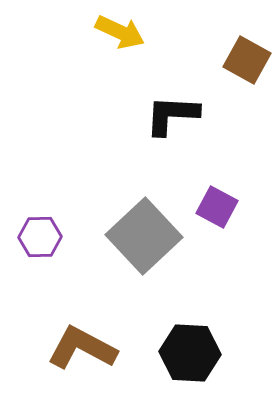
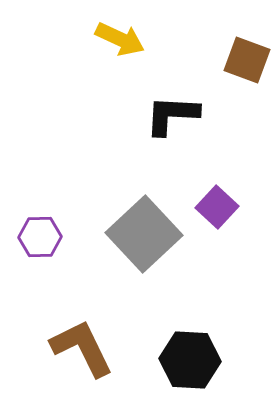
yellow arrow: moved 7 px down
brown square: rotated 9 degrees counterclockwise
purple square: rotated 15 degrees clockwise
gray square: moved 2 px up
brown L-shape: rotated 36 degrees clockwise
black hexagon: moved 7 px down
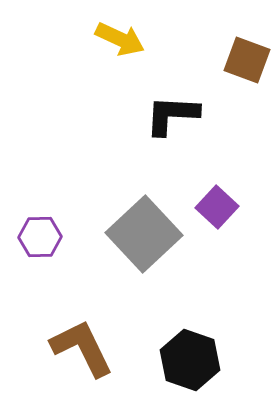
black hexagon: rotated 16 degrees clockwise
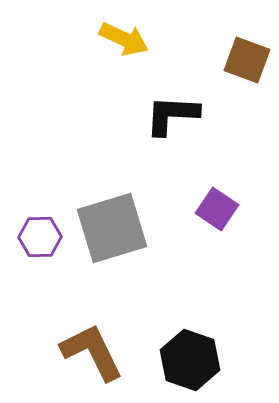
yellow arrow: moved 4 px right
purple square: moved 2 px down; rotated 9 degrees counterclockwise
gray square: moved 32 px left, 6 px up; rotated 26 degrees clockwise
brown L-shape: moved 10 px right, 4 px down
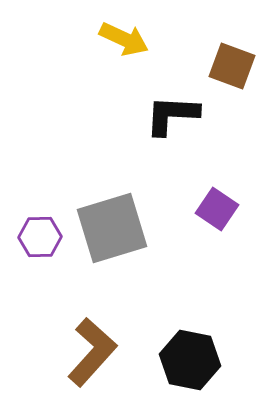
brown square: moved 15 px left, 6 px down
brown L-shape: rotated 68 degrees clockwise
black hexagon: rotated 8 degrees counterclockwise
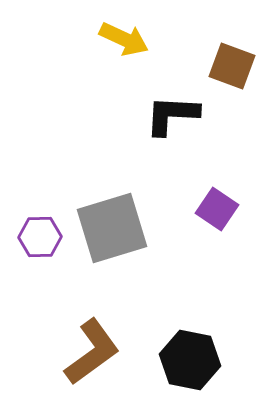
brown L-shape: rotated 12 degrees clockwise
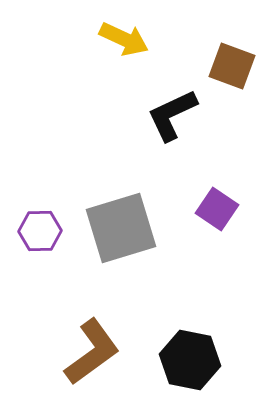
black L-shape: rotated 28 degrees counterclockwise
gray square: moved 9 px right
purple hexagon: moved 6 px up
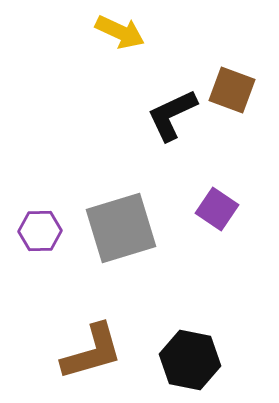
yellow arrow: moved 4 px left, 7 px up
brown square: moved 24 px down
brown L-shape: rotated 20 degrees clockwise
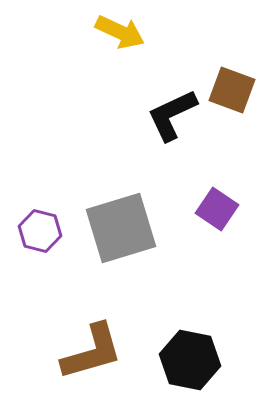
purple hexagon: rotated 15 degrees clockwise
